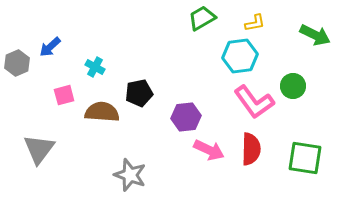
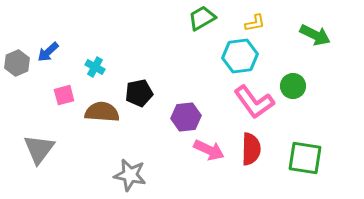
blue arrow: moved 2 px left, 5 px down
gray star: rotated 8 degrees counterclockwise
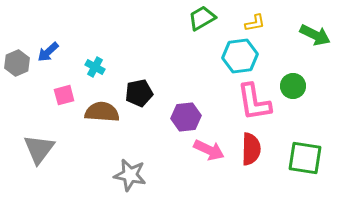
pink L-shape: rotated 27 degrees clockwise
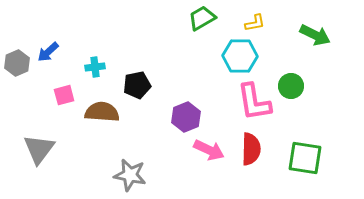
cyan hexagon: rotated 8 degrees clockwise
cyan cross: rotated 36 degrees counterclockwise
green circle: moved 2 px left
black pentagon: moved 2 px left, 8 px up
purple hexagon: rotated 16 degrees counterclockwise
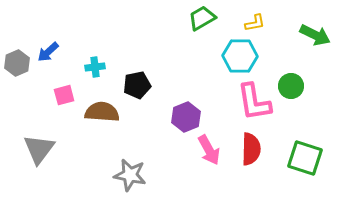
pink arrow: rotated 36 degrees clockwise
green square: rotated 9 degrees clockwise
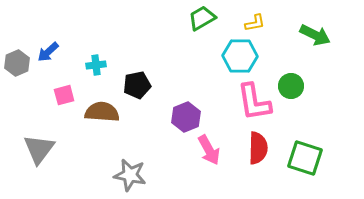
cyan cross: moved 1 px right, 2 px up
red semicircle: moved 7 px right, 1 px up
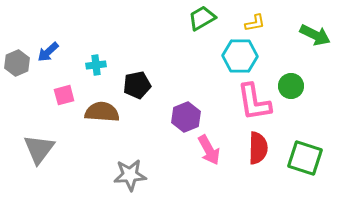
gray star: rotated 16 degrees counterclockwise
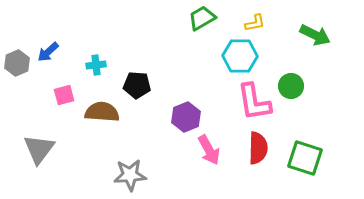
black pentagon: rotated 16 degrees clockwise
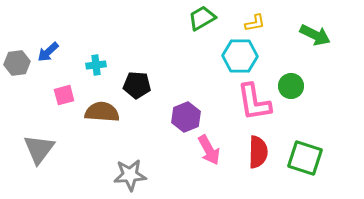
gray hexagon: rotated 15 degrees clockwise
red semicircle: moved 4 px down
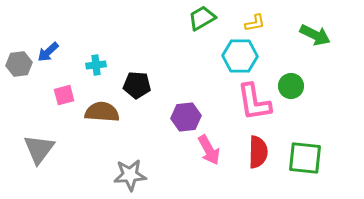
gray hexagon: moved 2 px right, 1 px down
purple hexagon: rotated 16 degrees clockwise
green square: rotated 12 degrees counterclockwise
